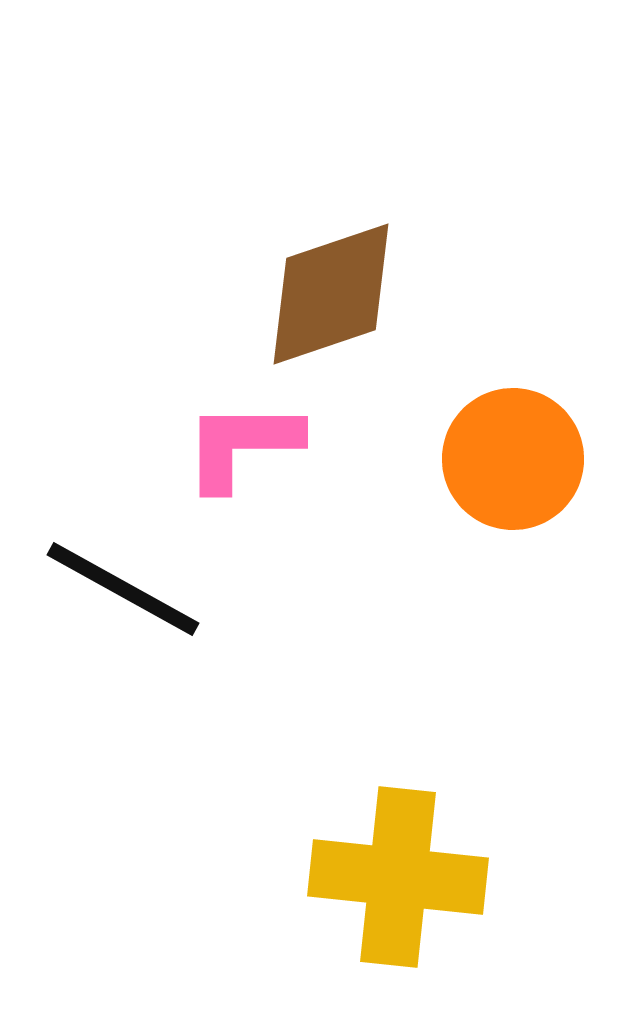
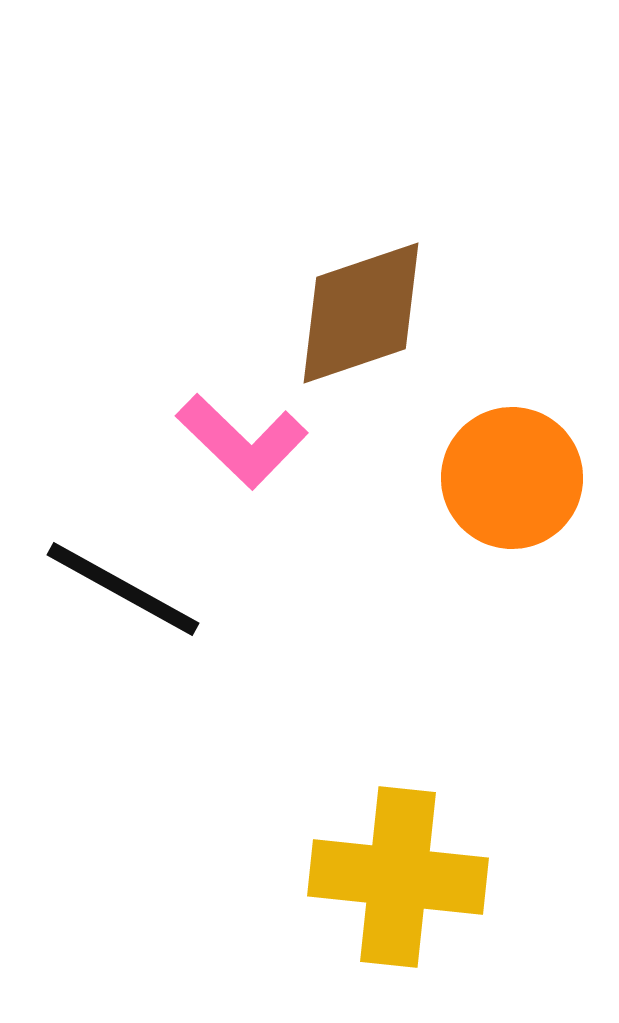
brown diamond: moved 30 px right, 19 px down
pink L-shape: moved 4 px up; rotated 136 degrees counterclockwise
orange circle: moved 1 px left, 19 px down
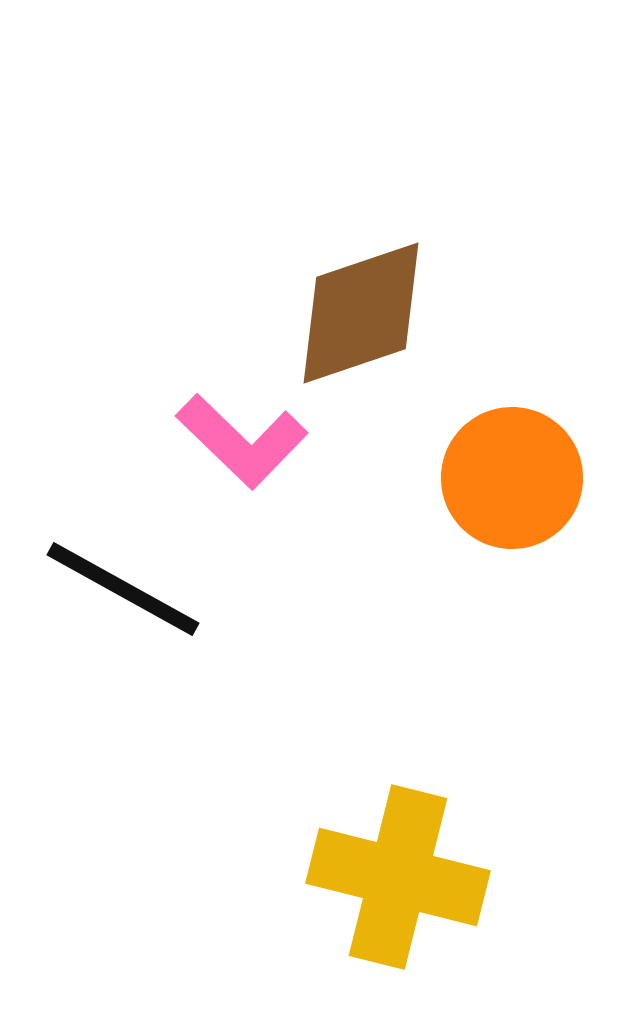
yellow cross: rotated 8 degrees clockwise
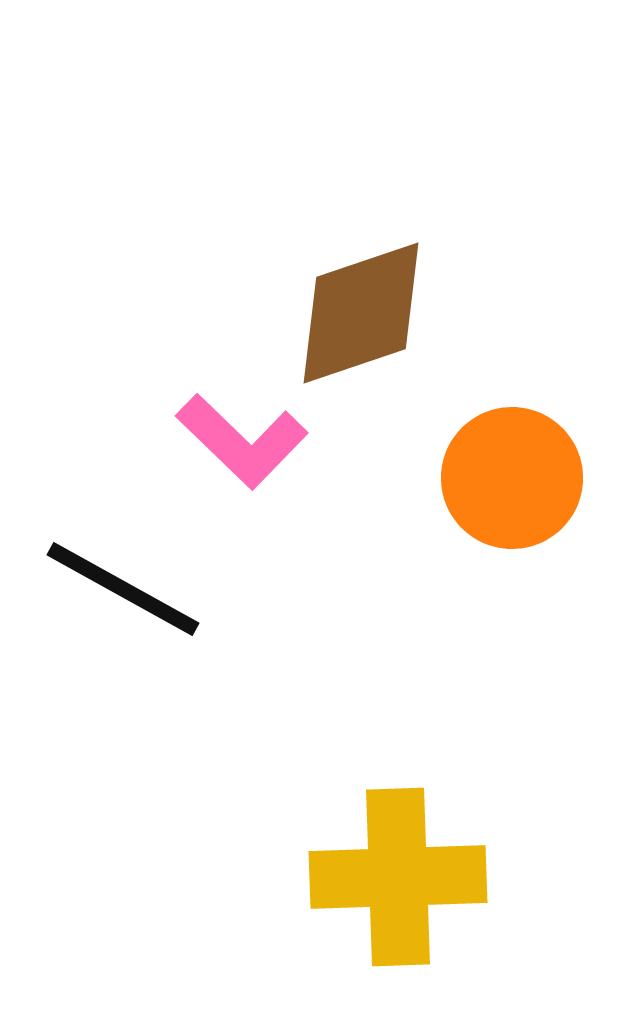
yellow cross: rotated 16 degrees counterclockwise
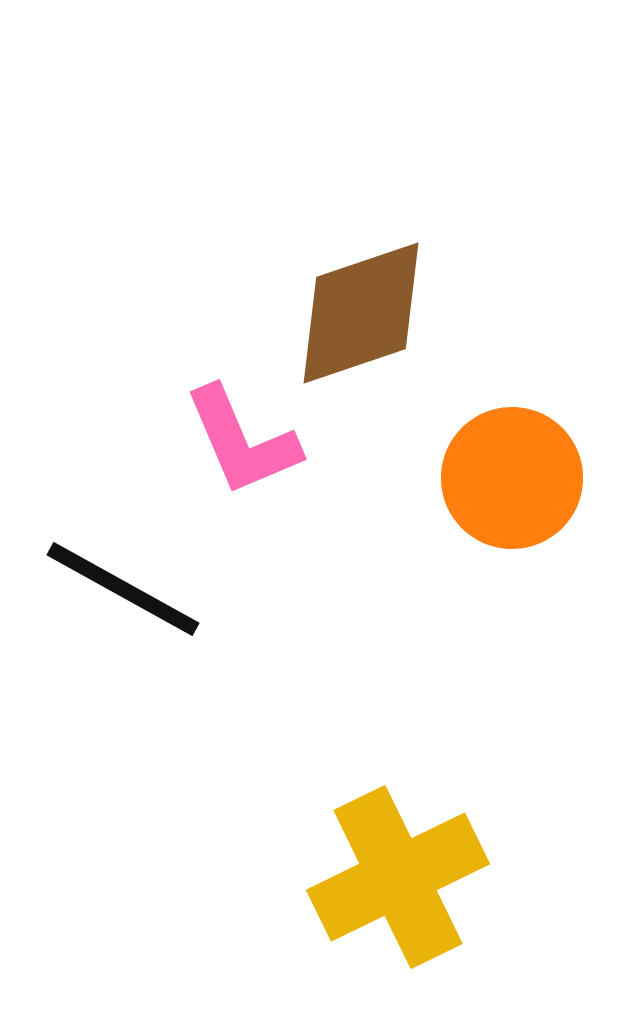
pink L-shape: rotated 23 degrees clockwise
yellow cross: rotated 24 degrees counterclockwise
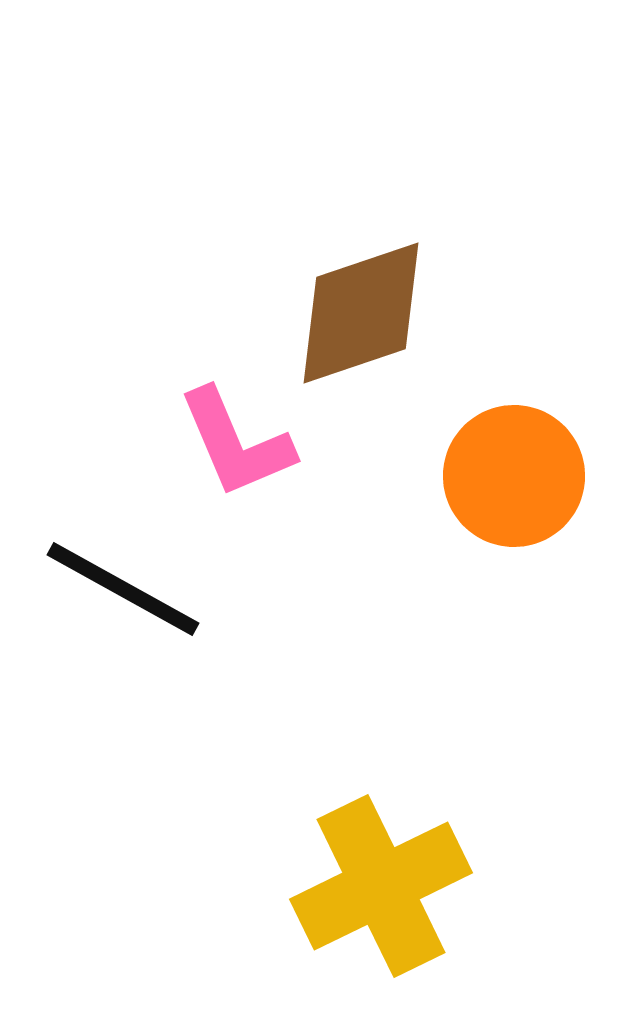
pink L-shape: moved 6 px left, 2 px down
orange circle: moved 2 px right, 2 px up
yellow cross: moved 17 px left, 9 px down
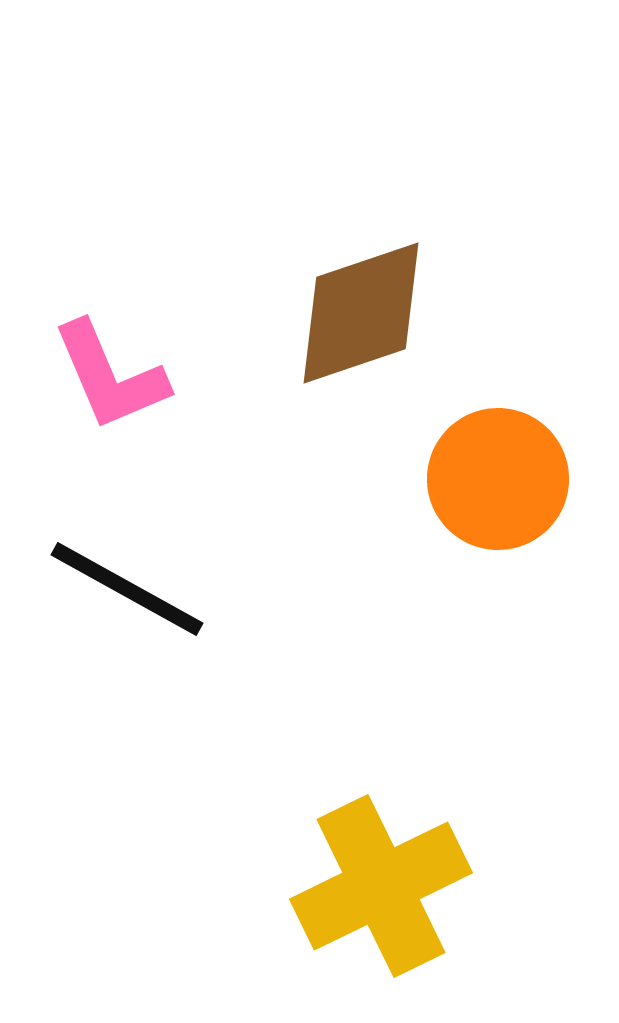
pink L-shape: moved 126 px left, 67 px up
orange circle: moved 16 px left, 3 px down
black line: moved 4 px right
